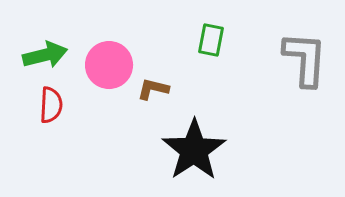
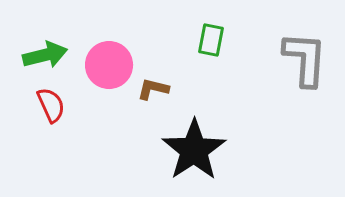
red semicircle: rotated 27 degrees counterclockwise
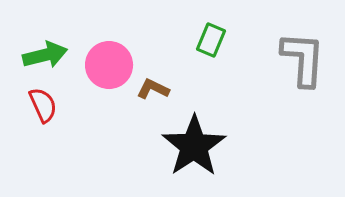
green rectangle: rotated 12 degrees clockwise
gray L-shape: moved 2 px left
brown L-shape: rotated 12 degrees clockwise
red semicircle: moved 8 px left
black star: moved 4 px up
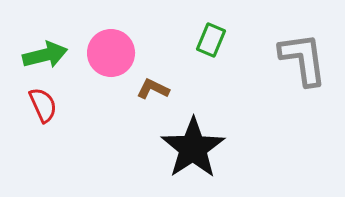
gray L-shape: rotated 12 degrees counterclockwise
pink circle: moved 2 px right, 12 px up
black star: moved 1 px left, 2 px down
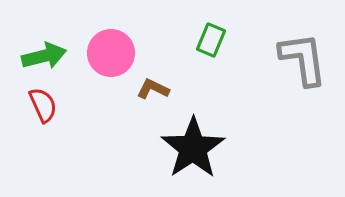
green arrow: moved 1 px left, 1 px down
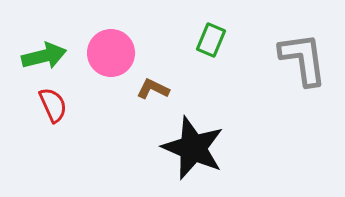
red semicircle: moved 10 px right
black star: rotated 16 degrees counterclockwise
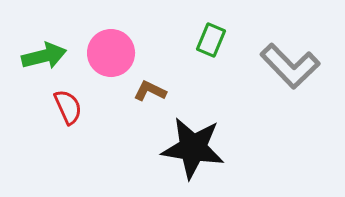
gray L-shape: moved 13 px left, 7 px down; rotated 144 degrees clockwise
brown L-shape: moved 3 px left, 2 px down
red semicircle: moved 15 px right, 2 px down
black star: rotated 14 degrees counterclockwise
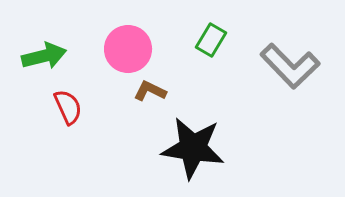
green rectangle: rotated 8 degrees clockwise
pink circle: moved 17 px right, 4 px up
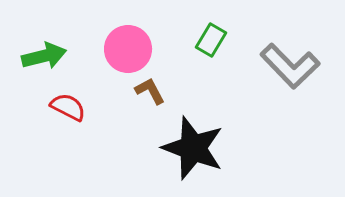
brown L-shape: rotated 36 degrees clockwise
red semicircle: rotated 39 degrees counterclockwise
black star: rotated 12 degrees clockwise
